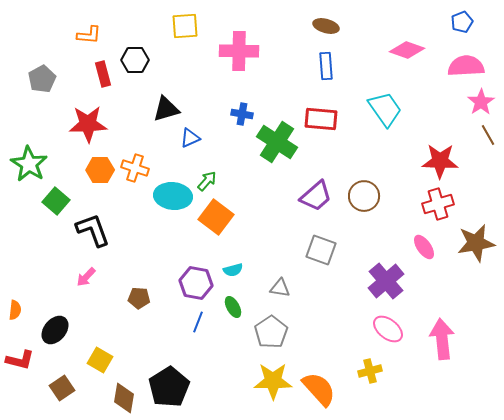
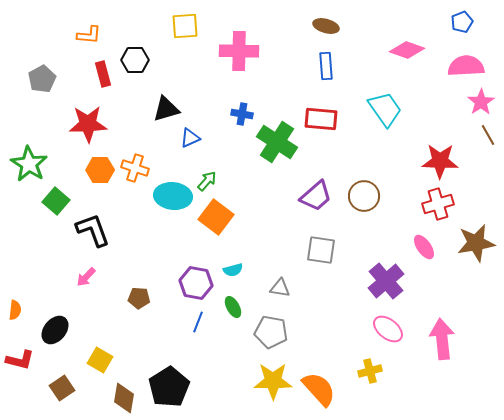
gray square at (321, 250): rotated 12 degrees counterclockwise
gray pentagon at (271, 332): rotated 28 degrees counterclockwise
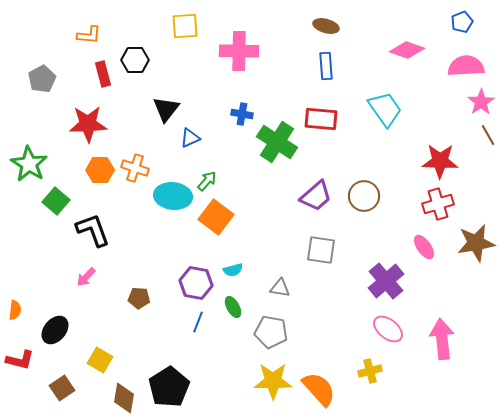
black triangle at (166, 109): rotated 36 degrees counterclockwise
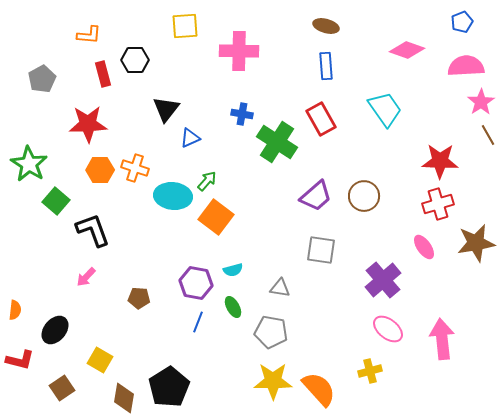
red rectangle at (321, 119): rotated 56 degrees clockwise
purple cross at (386, 281): moved 3 px left, 1 px up
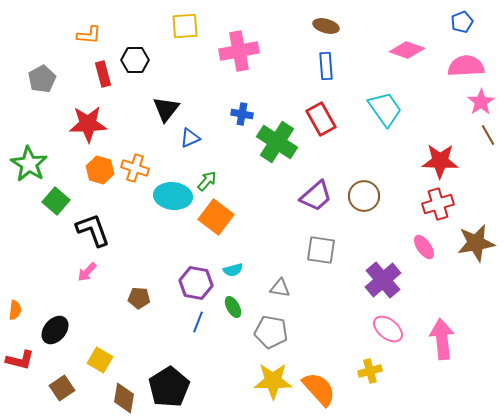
pink cross at (239, 51): rotated 12 degrees counterclockwise
orange hexagon at (100, 170): rotated 16 degrees clockwise
pink arrow at (86, 277): moved 1 px right, 5 px up
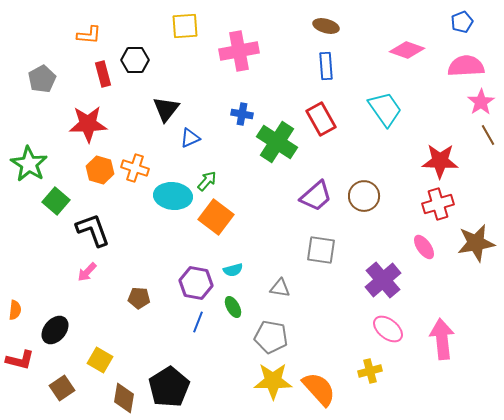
gray pentagon at (271, 332): moved 5 px down
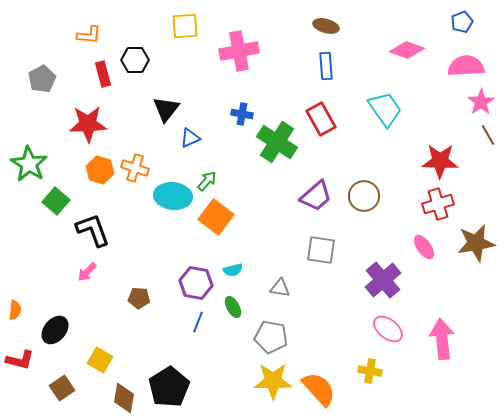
yellow cross at (370, 371): rotated 25 degrees clockwise
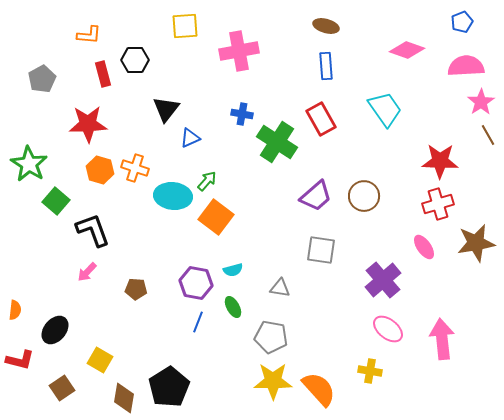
brown pentagon at (139, 298): moved 3 px left, 9 px up
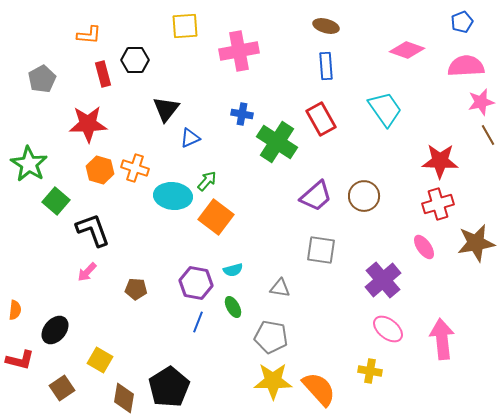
pink star at (481, 102): rotated 20 degrees clockwise
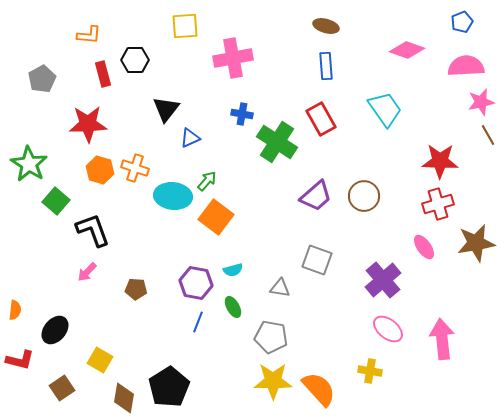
pink cross at (239, 51): moved 6 px left, 7 px down
gray square at (321, 250): moved 4 px left, 10 px down; rotated 12 degrees clockwise
